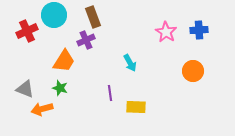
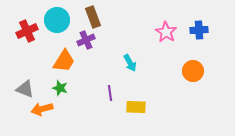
cyan circle: moved 3 px right, 5 px down
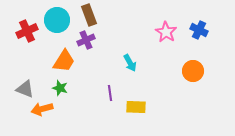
brown rectangle: moved 4 px left, 2 px up
blue cross: rotated 30 degrees clockwise
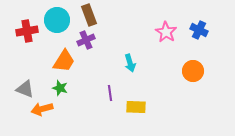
red cross: rotated 15 degrees clockwise
cyan arrow: rotated 12 degrees clockwise
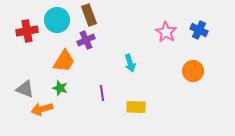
purple line: moved 8 px left
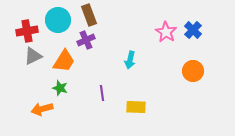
cyan circle: moved 1 px right
blue cross: moved 6 px left; rotated 18 degrees clockwise
cyan arrow: moved 3 px up; rotated 30 degrees clockwise
gray triangle: moved 8 px right, 33 px up; rotated 48 degrees counterclockwise
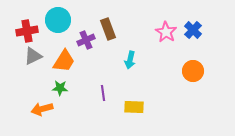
brown rectangle: moved 19 px right, 14 px down
green star: rotated 14 degrees counterclockwise
purple line: moved 1 px right
yellow rectangle: moved 2 px left
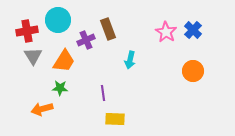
gray triangle: rotated 36 degrees counterclockwise
yellow rectangle: moved 19 px left, 12 px down
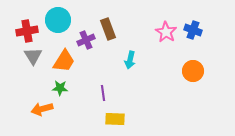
blue cross: rotated 24 degrees counterclockwise
